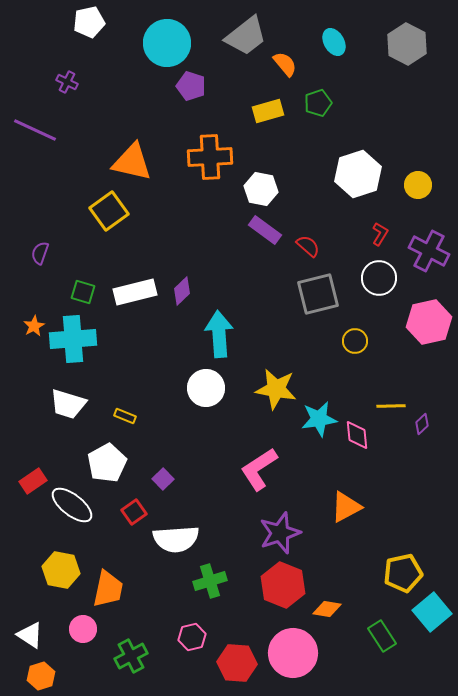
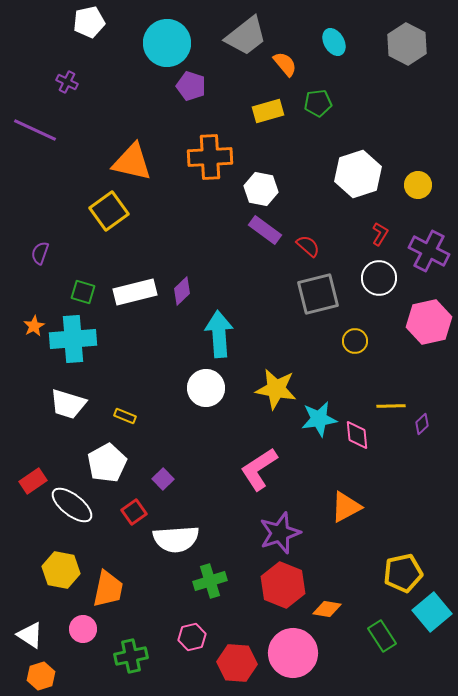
green pentagon at (318, 103): rotated 12 degrees clockwise
green cross at (131, 656): rotated 16 degrees clockwise
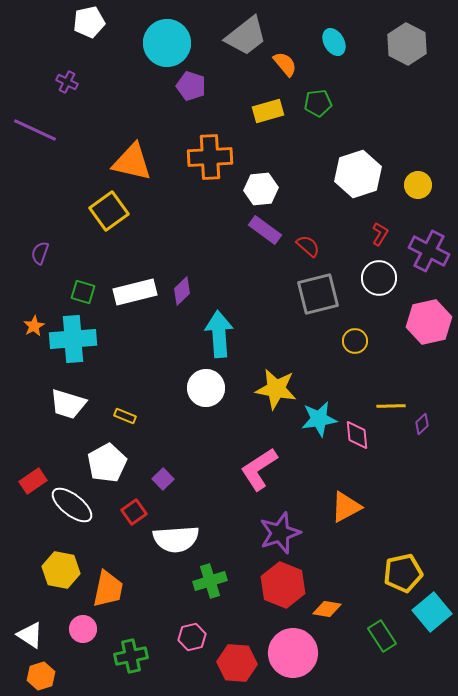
white hexagon at (261, 189): rotated 16 degrees counterclockwise
